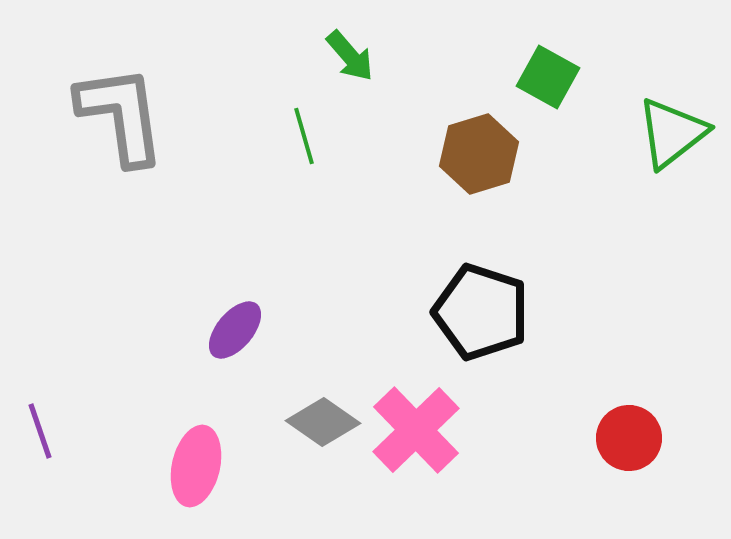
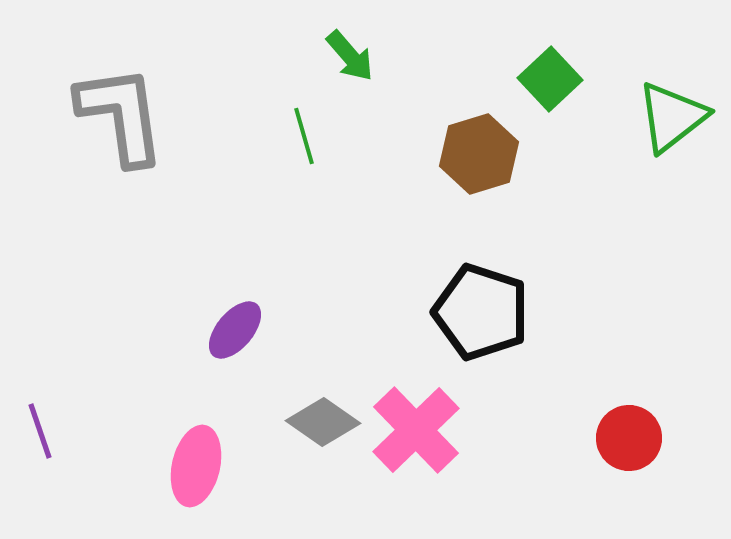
green square: moved 2 px right, 2 px down; rotated 18 degrees clockwise
green triangle: moved 16 px up
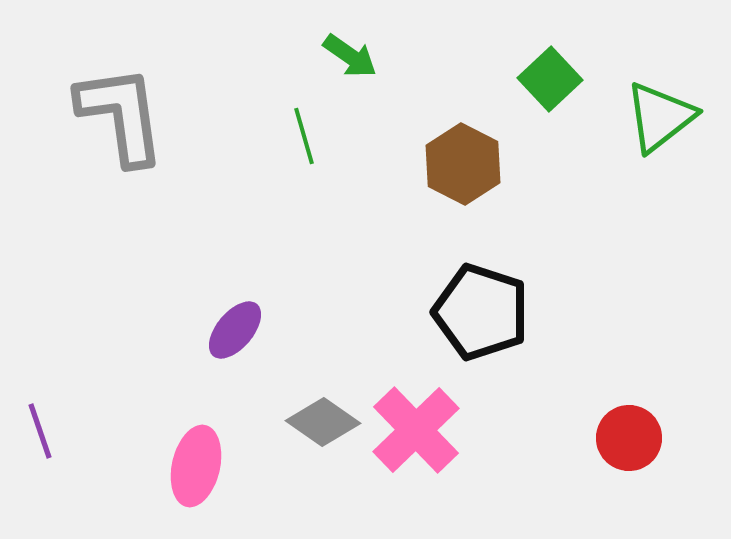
green arrow: rotated 14 degrees counterclockwise
green triangle: moved 12 px left
brown hexagon: moved 16 px left, 10 px down; rotated 16 degrees counterclockwise
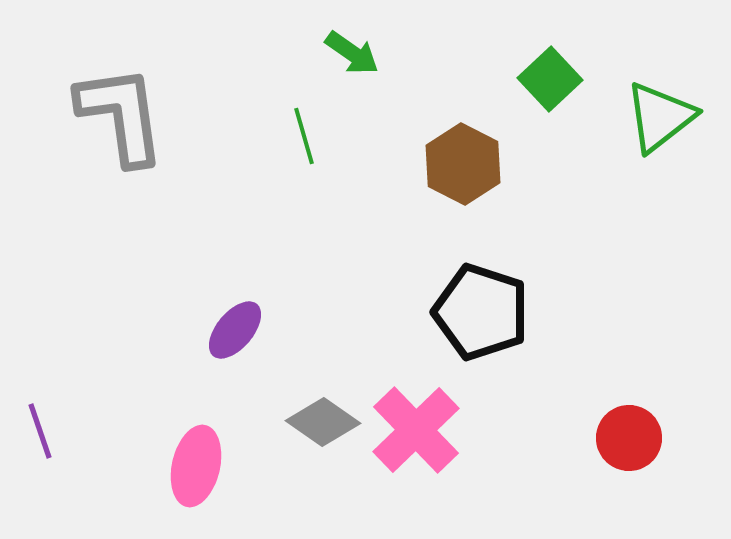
green arrow: moved 2 px right, 3 px up
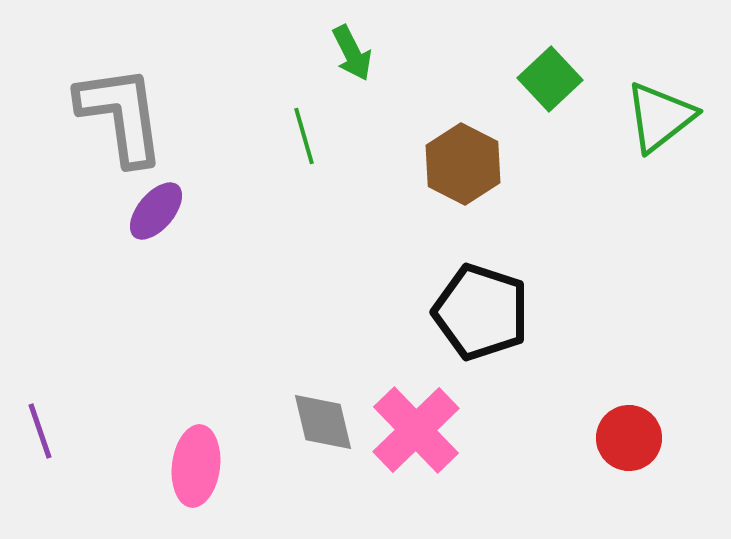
green arrow: rotated 28 degrees clockwise
purple ellipse: moved 79 px left, 119 px up
gray diamond: rotated 42 degrees clockwise
pink ellipse: rotated 6 degrees counterclockwise
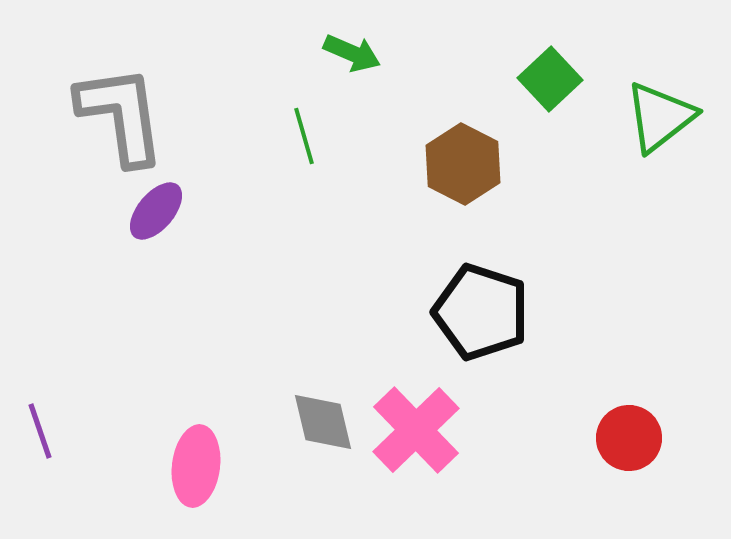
green arrow: rotated 40 degrees counterclockwise
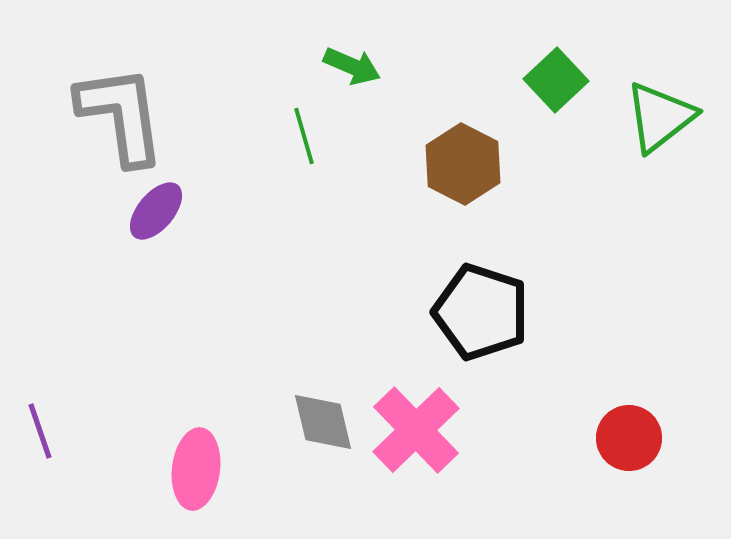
green arrow: moved 13 px down
green square: moved 6 px right, 1 px down
pink ellipse: moved 3 px down
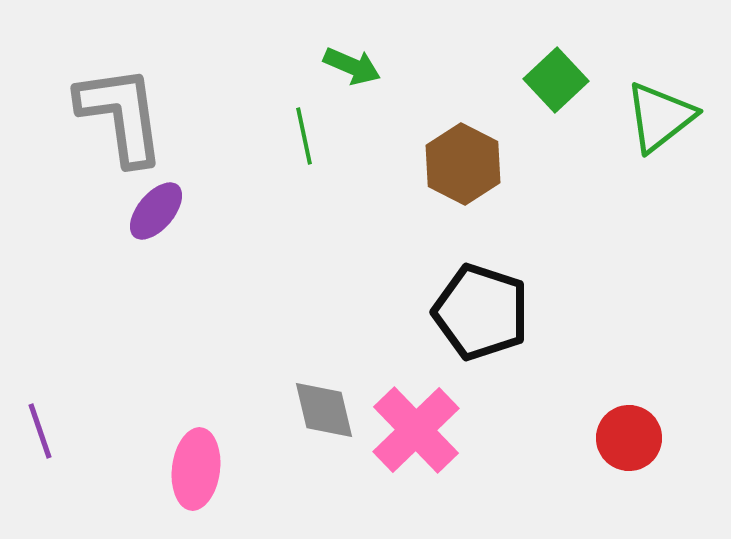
green line: rotated 4 degrees clockwise
gray diamond: moved 1 px right, 12 px up
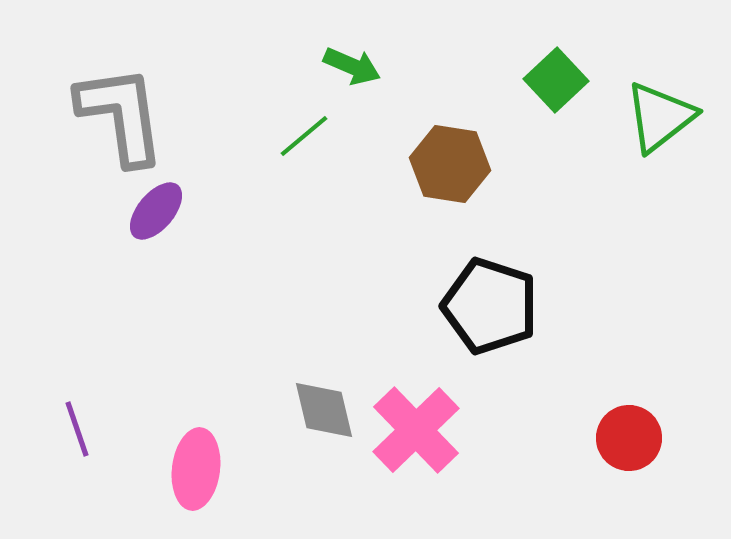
green line: rotated 62 degrees clockwise
brown hexagon: moved 13 px left; rotated 18 degrees counterclockwise
black pentagon: moved 9 px right, 6 px up
purple line: moved 37 px right, 2 px up
